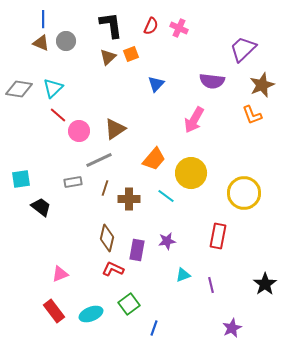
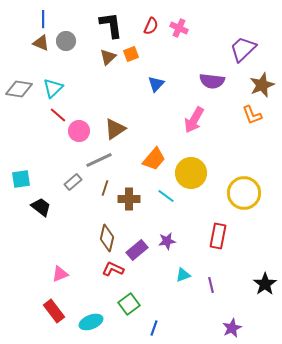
gray rectangle at (73, 182): rotated 30 degrees counterclockwise
purple rectangle at (137, 250): rotated 40 degrees clockwise
cyan ellipse at (91, 314): moved 8 px down
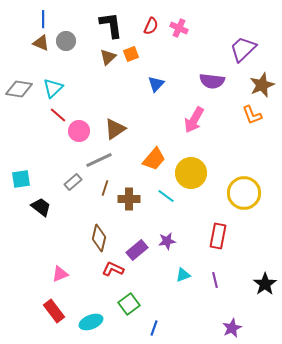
brown diamond at (107, 238): moved 8 px left
purple line at (211, 285): moved 4 px right, 5 px up
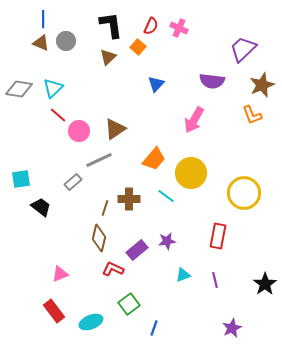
orange square at (131, 54): moved 7 px right, 7 px up; rotated 28 degrees counterclockwise
brown line at (105, 188): moved 20 px down
